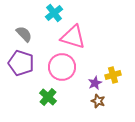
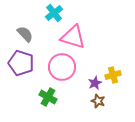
gray semicircle: moved 1 px right
green cross: rotated 12 degrees counterclockwise
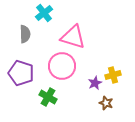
cyan cross: moved 10 px left
gray semicircle: rotated 42 degrees clockwise
purple pentagon: moved 10 px down
pink circle: moved 1 px up
brown star: moved 8 px right, 2 px down
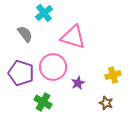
gray semicircle: rotated 36 degrees counterclockwise
pink circle: moved 9 px left, 1 px down
purple star: moved 17 px left
green cross: moved 5 px left, 5 px down
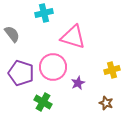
cyan cross: rotated 24 degrees clockwise
gray semicircle: moved 13 px left
yellow cross: moved 1 px left, 5 px up
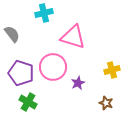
green cross: moved 15 px left
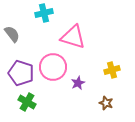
green cross: moved 1 px left
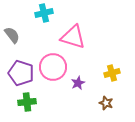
gray semicircle: moved 1 px down
yellow cross: moved 3 px down
green cross: rotated 36 degrees counterclockwise
